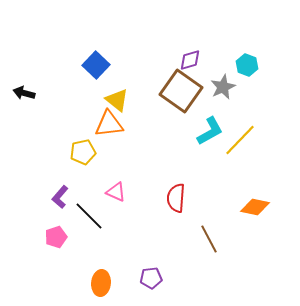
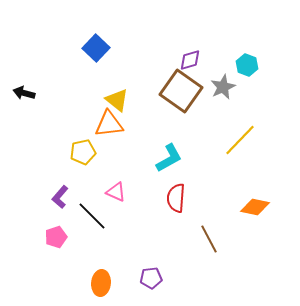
blue square: moved 17 px up
cyan L-shape: moved 41 px left, 27 px down
black line: moved 3 px right
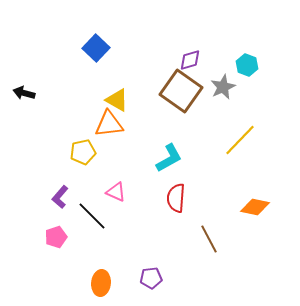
yellow triangle: rotated 10 degrees counterclockwise
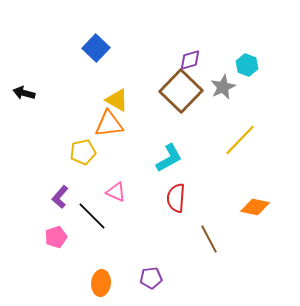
brown square: rotated 9 degrees clockwise
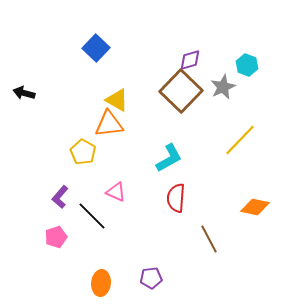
yellow pentagon: rotated 30 degrees counterclockwise
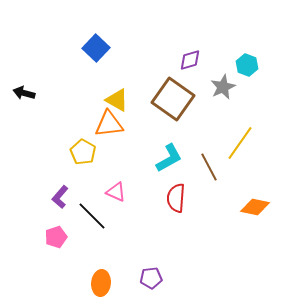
brown square: moved 8 px left, 8 px down; rotated 9 degrees counterclockwise
yellow line: moved 3 px down; rotated 9 degrees counterclockwise
brown line: moved 72 px up
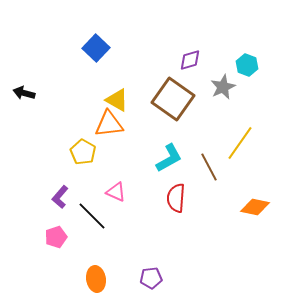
orange ellipse: moved 5 px left, 4 px up; rotated 15 degrees counterclockwise
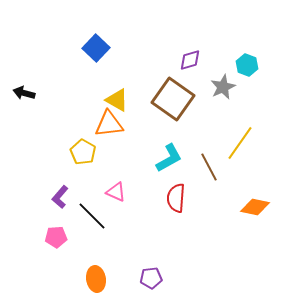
pink pentagon: rotated 15 degrees clockwise
